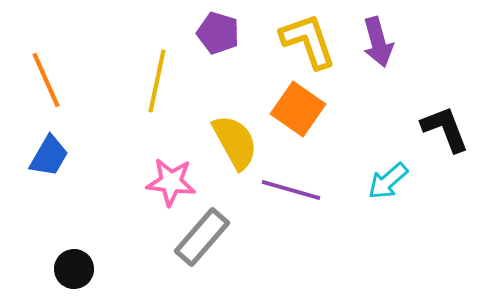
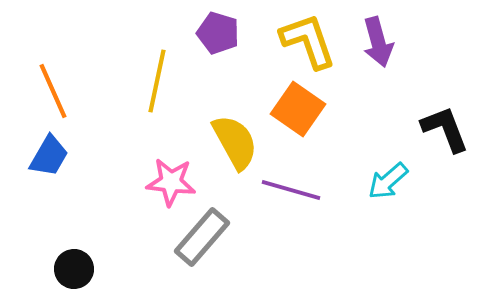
orange line: moved 7 px right, 11 px down
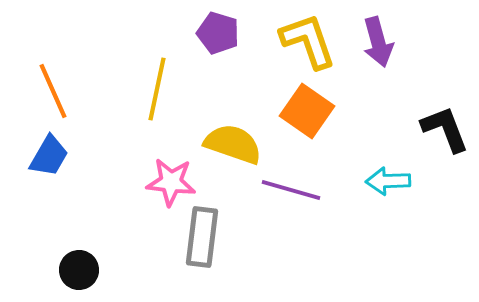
yellow line: moved 8 px down
orange square: moved 9 px right, 2 px down
yellow semicircle: moved 2 px left, 2 px down; rotated 42 degrees counterclockwise
cyan arrow: rotated 39 degrees clockwise
gray rectangle: rotated 34 degrees counterclockwise
black circle: moved 5 px right, 1 px down
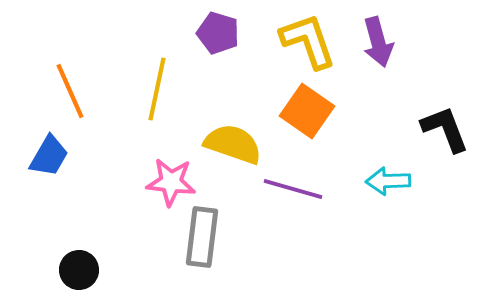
orange line: moved 17 px right
purple line: moved 2 px right, 1 px up
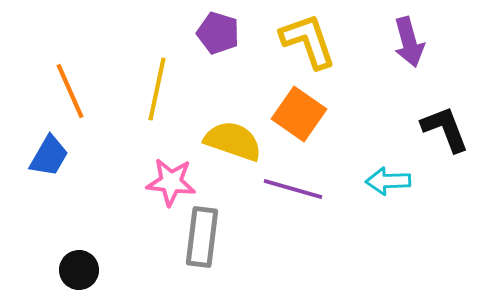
purple arrow: moved 31 px right
orange square: moved 8 px left, 3 px down
yellow semicircle: moved 3 px up
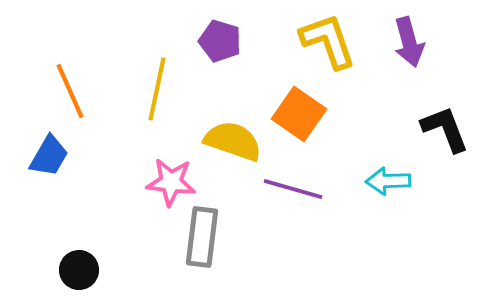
purple pentagon: moved 2 px right, 8 px down
yellow L-shape: moved 20 px right
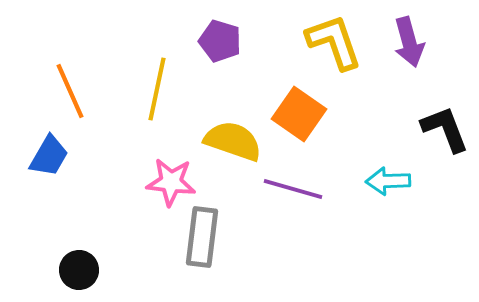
yellow L-shape: moved 6 px right, 1 px down
